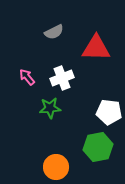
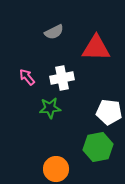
white cross: rotated 10 degrees clockwise
orange circle: moved 2 px down
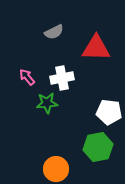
green star: moved 3 px left, 5 px up
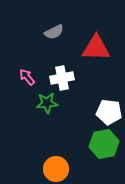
green hexagon: moved 6 px right, 3 px up
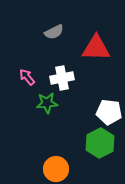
green hexagon: moved 4 px left, 1 px up; rotated 16 degrees counterclockwise
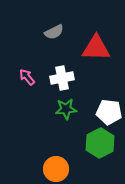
green star: moved 19 px right, 6 px down
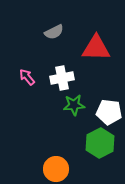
green star: moved 8 px right, 4 px up
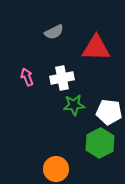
pink arrow: rotated 18 degrees clockwise
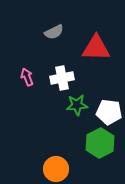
green star: moved 3 px right
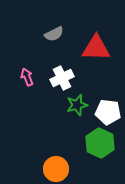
gray semicircle: moved 2 px down
white cross: rotated 15 degrees counterclockwise
green star: rotated 10 degrees counterclockwise
white pentagon: moved 1 px left
green hexagon: rotated 8 degrees counterclockwise
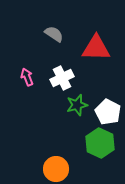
gray semicircle: rotated 120 degrees counterclockwise
white pentagon: rotated 20 degrees clockwise
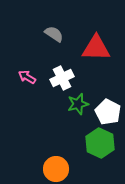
pink arrow: rotated 36 degrees counterclockwise
green star: moved 1 px right, 1 px up
